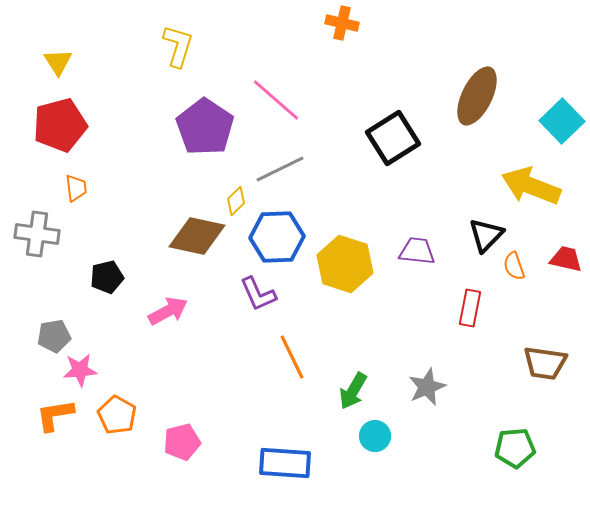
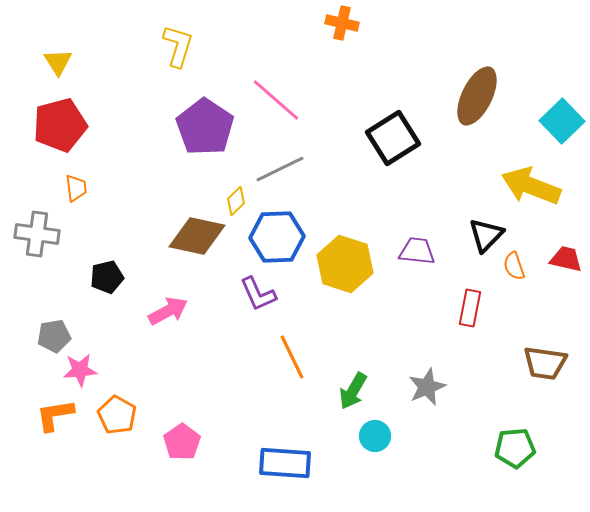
pink pentagon: rotated 21 degrees counterclockwise
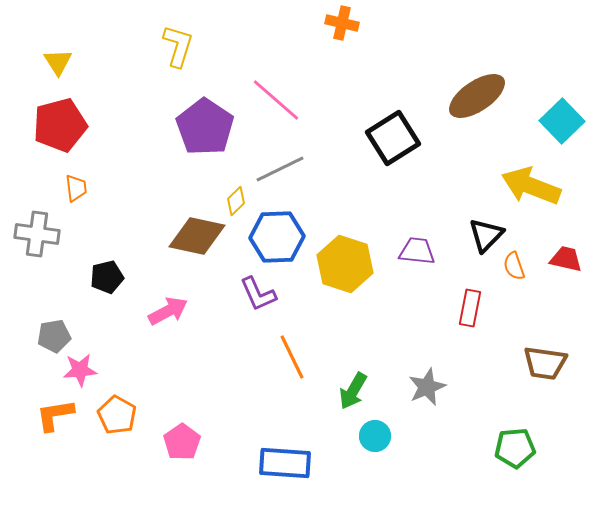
brown ellipse: rotated 30 degrees clockwise
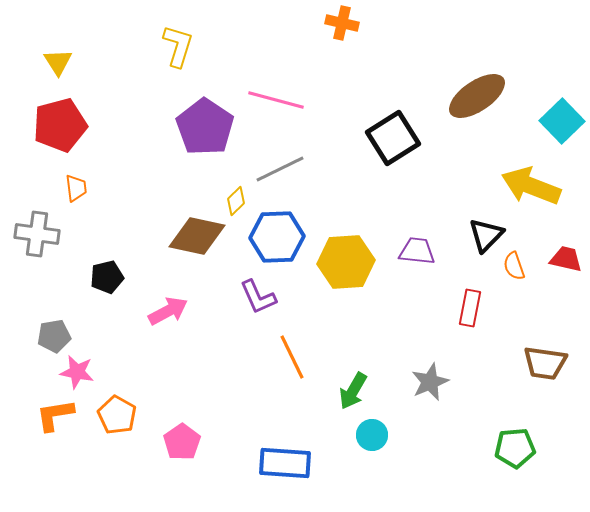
pink line: rotated 26 degrees counterclockwise
yellow hexagon: moved 1 px right, 2 px up; rotated 22 degrees counterclockwise
purple L-shape: moved 3 px down
pink star: moved 3 px left, 2 px down; rotated 16 degrees clockwise
gray star: moved 3 px right, 5 px up
cyan circle: moved 3 px left, 1 px up
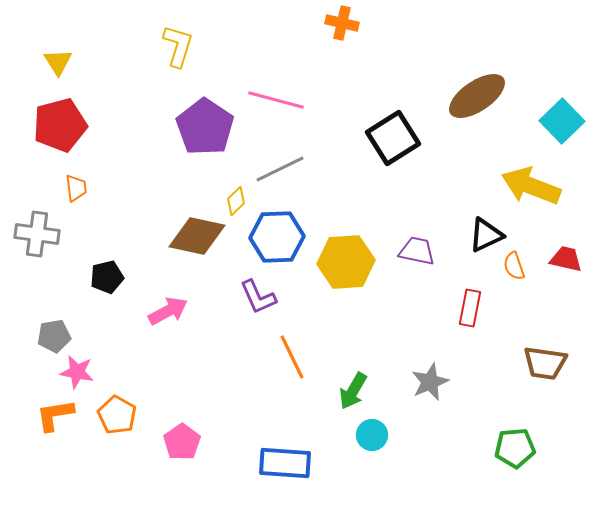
black triangle: rotated 21 degrees clockwise
purple trapezoid: rotated 6 degrees clockwise
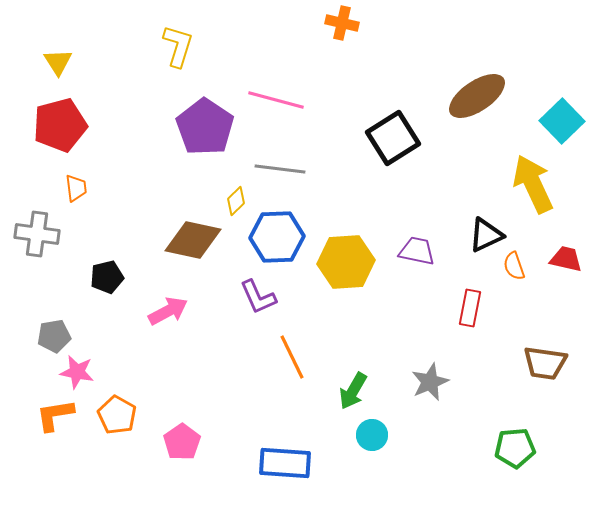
gray line: rotated 33 degrees clockwise
yellow arrow: moved 2 px right, 2 px up; rotated 44 degrees clockwise
brown diamond: moved 4 px left, 4 px down
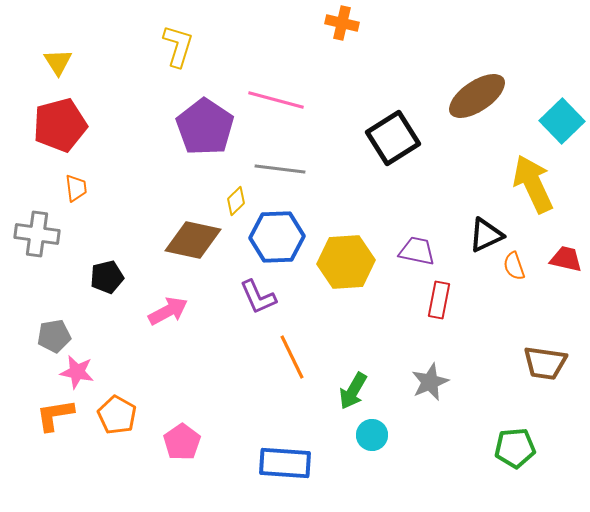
red rectangle: moved 31 px left, 8 px up
